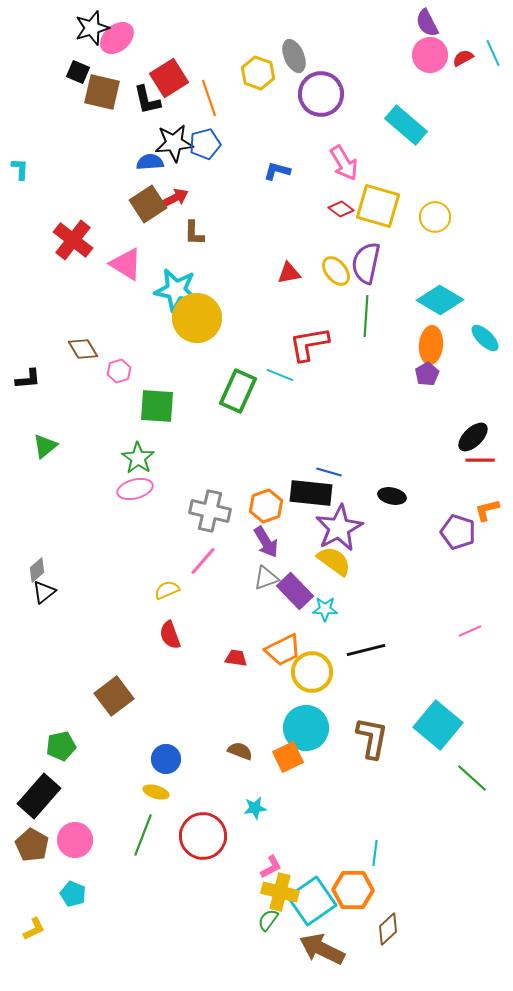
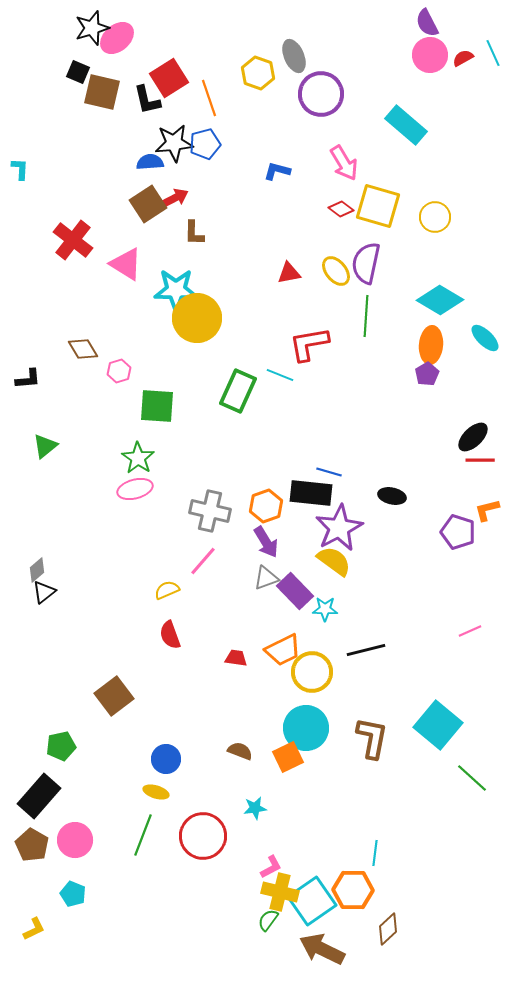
cyan star at (176, 290): rotated 9 degrees counterclockwise
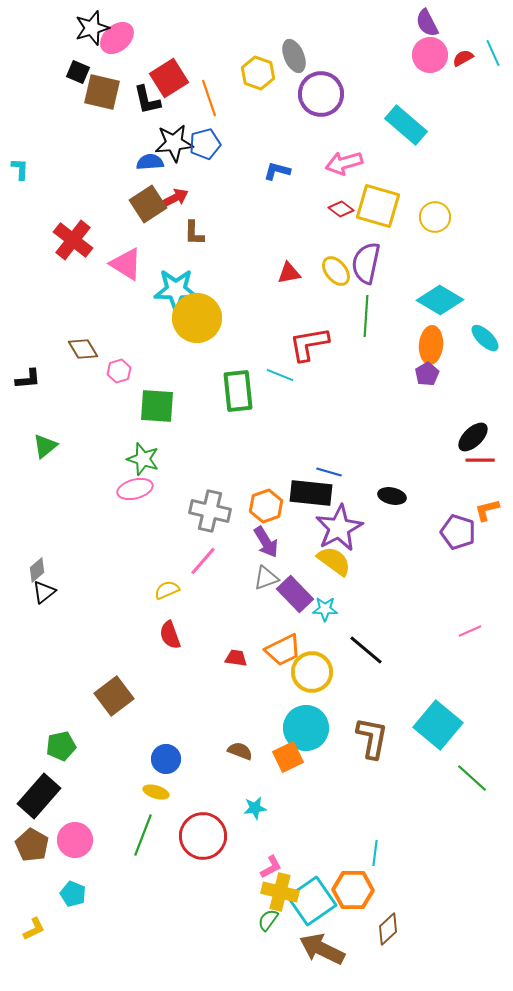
pink arrow at (344, 163): rotated 105 degrees clockwise
green rectangle at (238, 391): rotated 30 degrees counterclockwise
green star at (138, 458): moved 5 px right, 1 px down; rotated 16 degrees counterclockwise
purple rectangle at (295, 591): moved 3 px down
black line at (366, 650): rotated 54 degrees clockwise
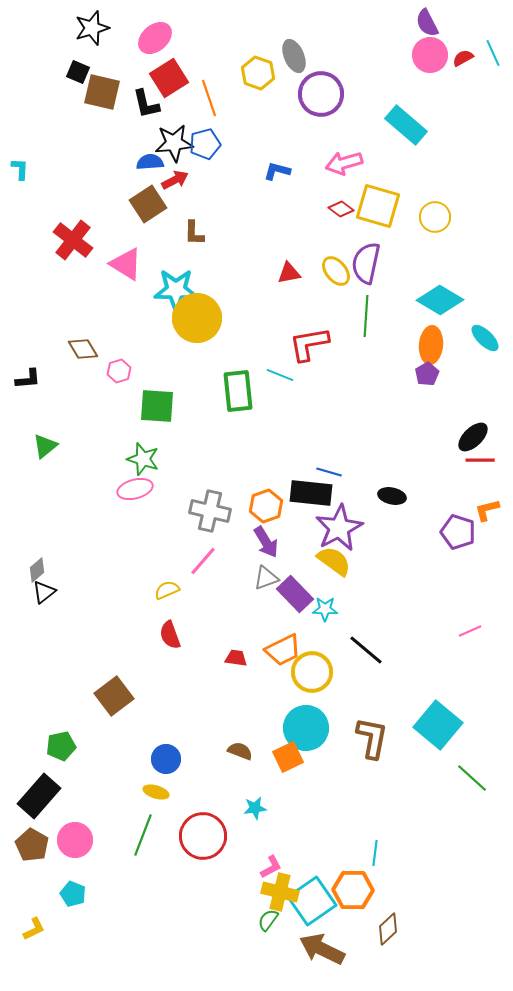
pink ellipse at (117, 38): moved 38 px right
black L-shape at (147, 100): moved 1 px left, 4 px down
red arrow at (175, 198): moved 18 px up
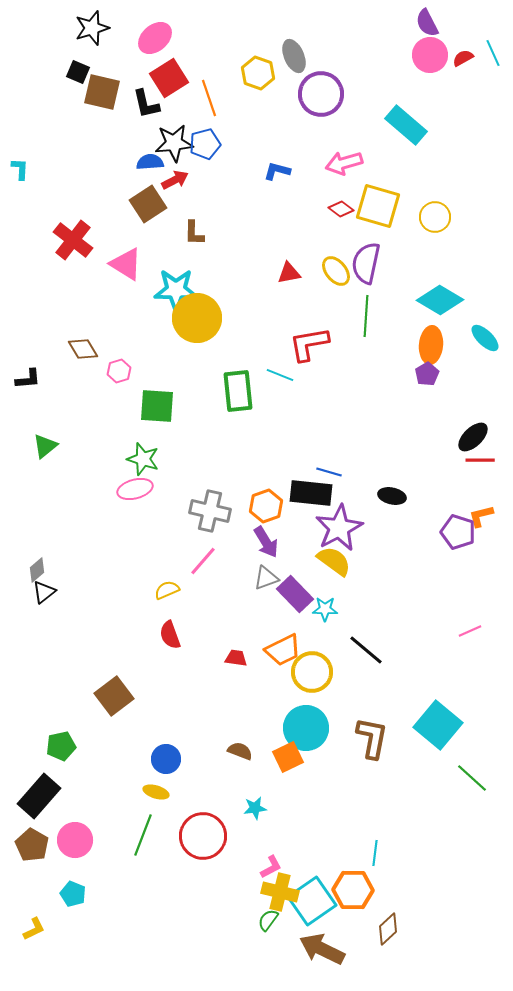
orange L-shape at (487, 510): moved 6 px left, 6 px down
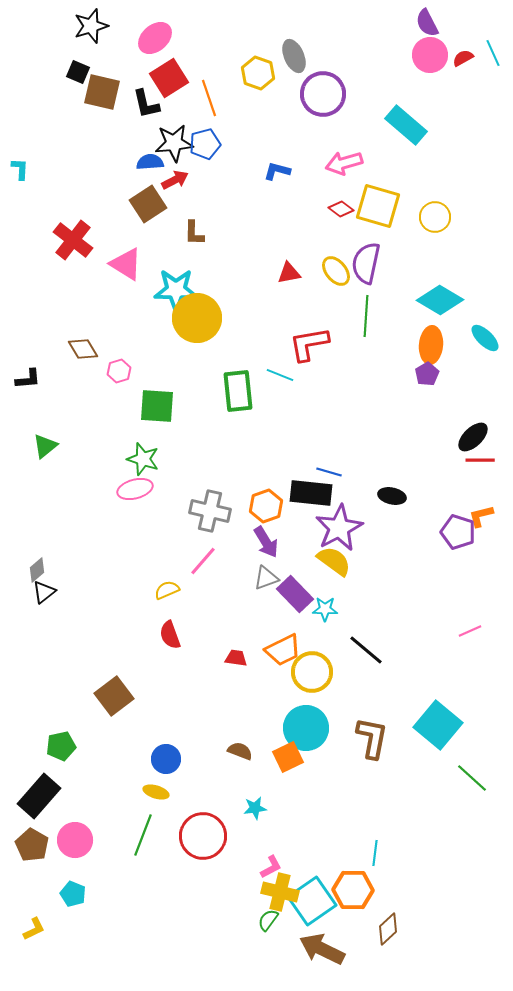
black star at (92, 28): moved 1 px left, 2 px up
purple circle at (321, 94): moved 2 px right
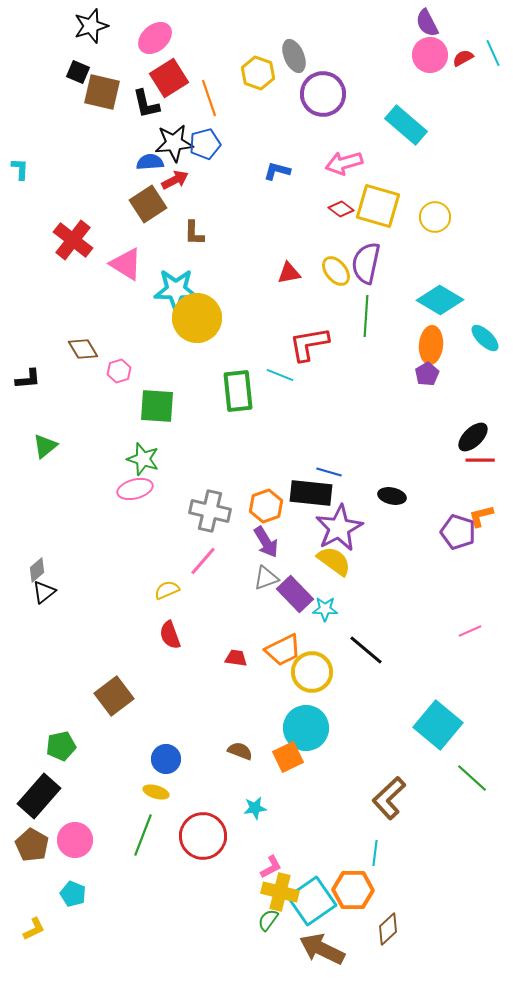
brown L-shape at (372, 738): moved 17 px right, 60 px down; rotated 144 degrees counterclockwise
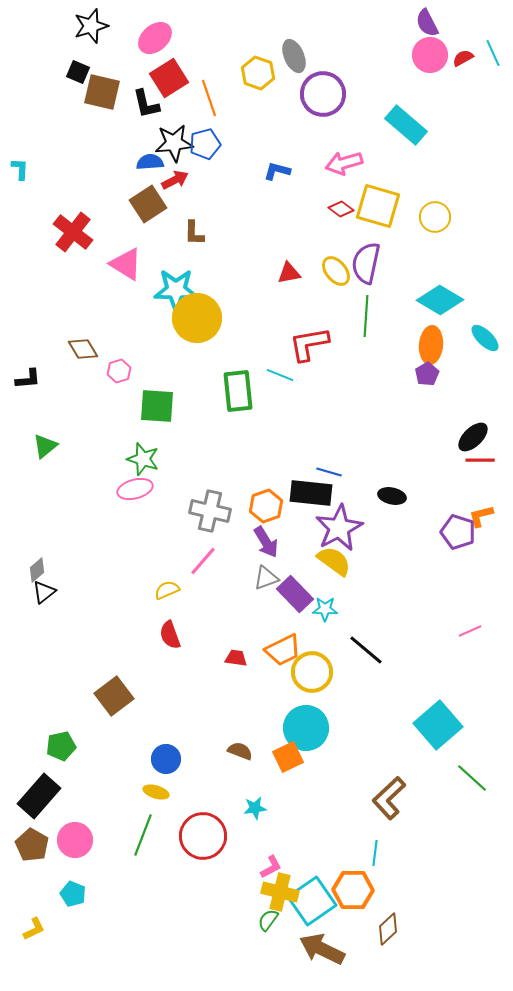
red cross at (73, 240): moved 8 px up
cyan square at (438, 725): rotated 9 degrees clockwise
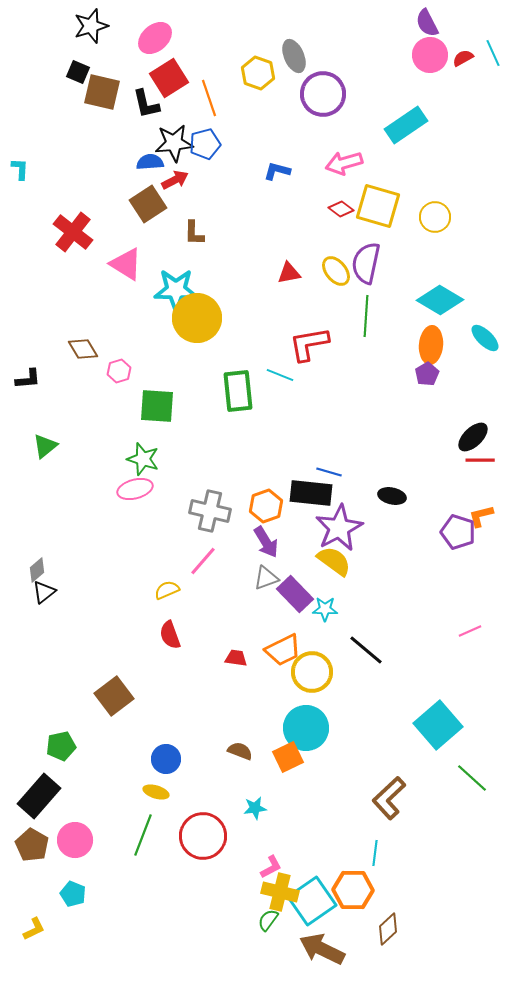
cyan rectangle at (406, 125): rotated 75 degrees counterclockwise
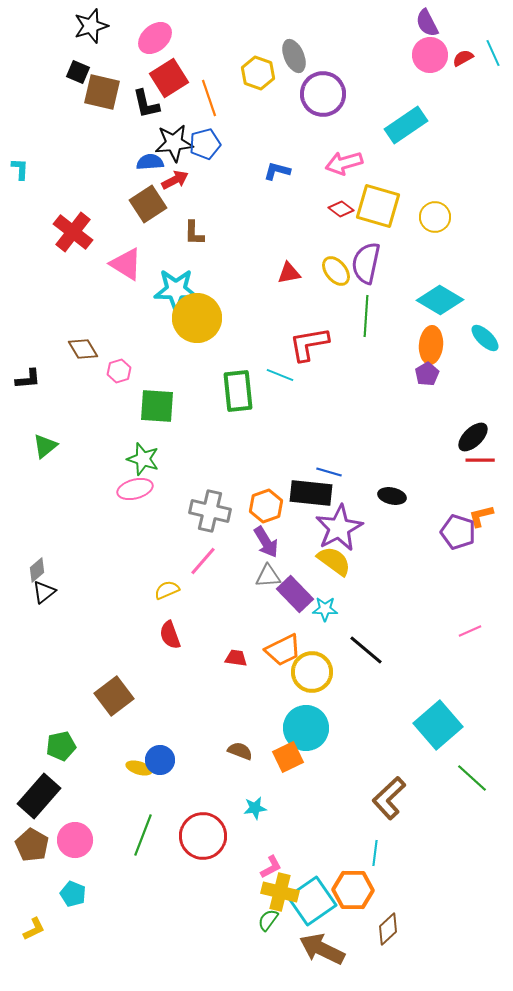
gray triangle at (266, 578): moved 2 px right, 2 px up; rotated 16 degrees clockwise
blue circle at (166, 759): moved 6 px left, 1 px down
yellow ellipse at (156, 792): moved 17 px left, 24 px up
